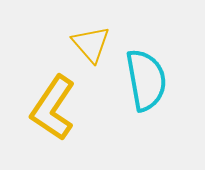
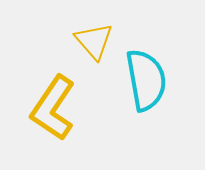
yellow triangle: moved 3 px right, 3 px up
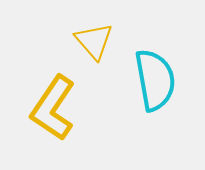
cyan semicircle: moved 9 px right
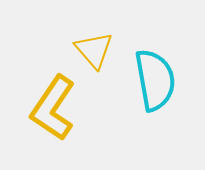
yellow triangle: moved 9 px down
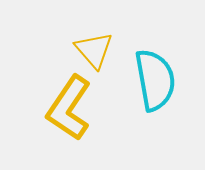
yellow L-shape: moved 16 px right
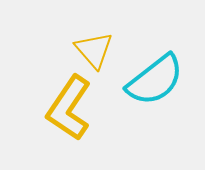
cyan semicircle: rotated 62 degrees clockwise
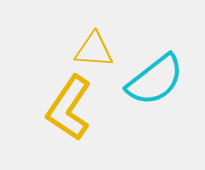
yellow triangle: rotated 45 degrees counterclockwise
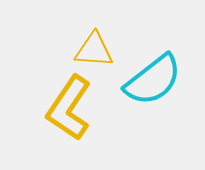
cyan semicircle: moved 2 px left
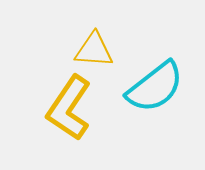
cyan semicircle: moved 2 px right, 7 px down
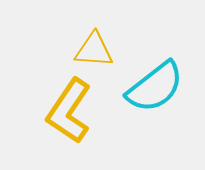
yellow L-shape: moved 3 px down
